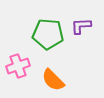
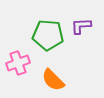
green pentagon: moved 1 px down
pink cross: moved 3 px up
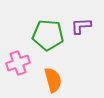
orange semicircle: rotated 150 degrees counterclockwise
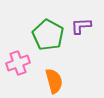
green pentagon: rotated 24 degrees clockwise
orange semicircle: moved 1 px right, 1 px down
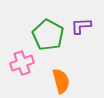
pink cross: moved 4 px right
orange semicircle: moved 7 px right
